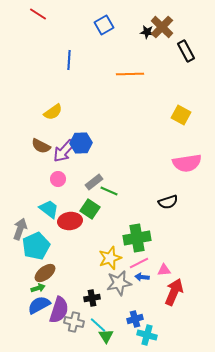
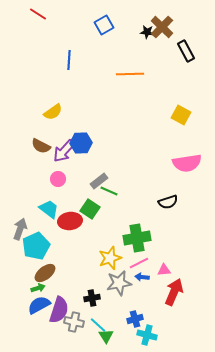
gray rectangle: moved 5 px right, 1 px up
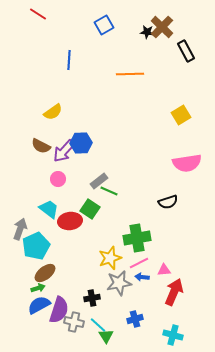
yellow square: rotated 30 degrees clockwise
cyan cross: moved 26 px right
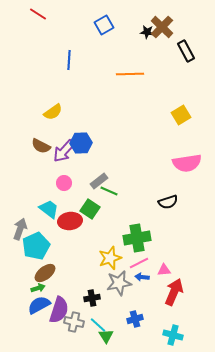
pink circle: moved 6 px right, 4 px down
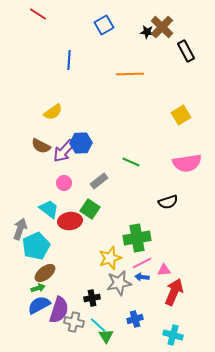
green line: moved 22 px right, 29 px up
pink line: moved 3 px right
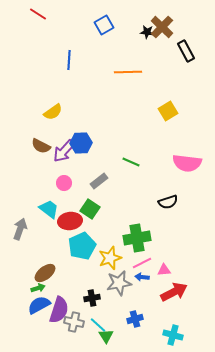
orange line: moved 2 px left, 2 px up
yellow square: moved 13 px left, 4 px up
pink semicircle: rotated 16 degrees clockwise
cyan pentagon: moved 46 px right
red arrow: rotated 40 degrees clockwise
